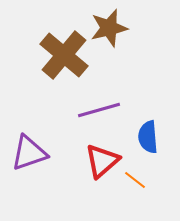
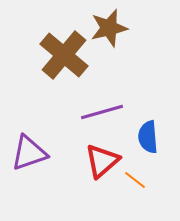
purple line: moved 3 px right, 2 px down
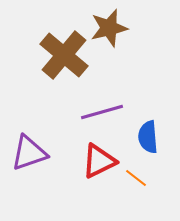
red triangle: moved 3 px left; rotated 15 degrees clockwise
orange line: moved 1 px right, 2 px up
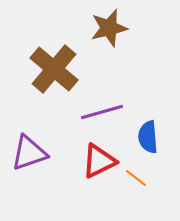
brown cross: moved 10 px left, 14 px down
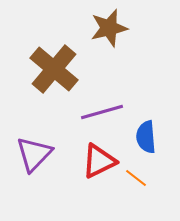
blue semicircle: moved 2 px left
purple triangle: moved 5 px right, 1 px down; rotated 27 degrees counterclockwise
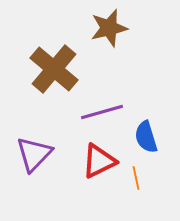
blue semicircle: rotated 12 degrees counterclockwise
orange line: rotated 40 degrees clockwise
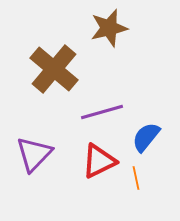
blue semicircle: rotated 56 degrees clockwise
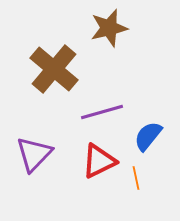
blue semicircle: moved 2 px right, 1 px up
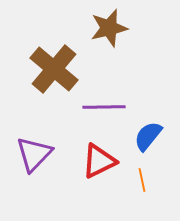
purple line: moved 2 px right, 5 px up; rotated 15 degrees clockwise
orange line: moved 6 px right, 2 px down
